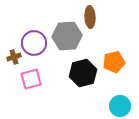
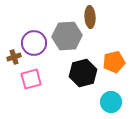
cyan circle: moved 9 px left, 4 px up
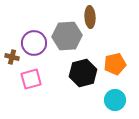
brown cross: moved 2 px left; rotated 32 degrees clockwise
orange pentagon: moved 1 px right, 2 px down
cyan circle: moved 4 px right, 2 px up
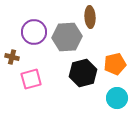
gray hexagon: moved 1 px down
purple circle: moved 11 px up
cyan circle: moved 2 px right, 2 px up
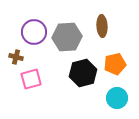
brown ellipse: moved 12 px right, 9 px down
brown cross: moved 4 px right
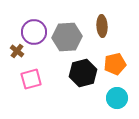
brown cross: moved 1 px right, 6 px up; rotated 24 degrees clockwise
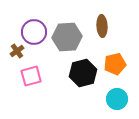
brown cross: rotated 16 degrees clockwise
pink square: moved 3 px up
cyan circle: moved 1 px down
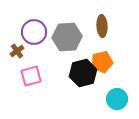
orange pentagon: moved 13 px left, 2 px up
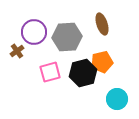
brown ellipse: moved 2 px up; rotated 15 degrees counterclockwise
pink square: moved 19 px right, 4 px up
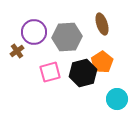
orange pentagon: rotated 20 degrees counterclockwise
